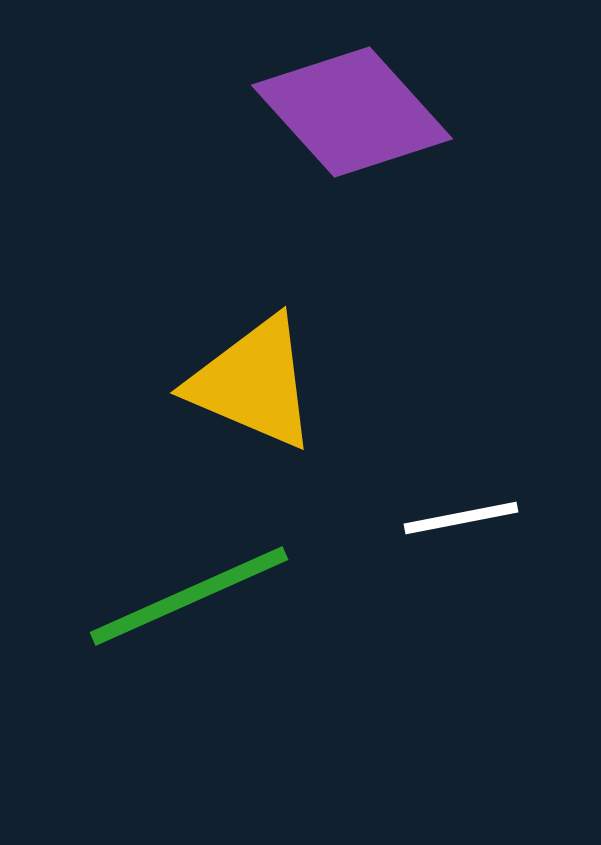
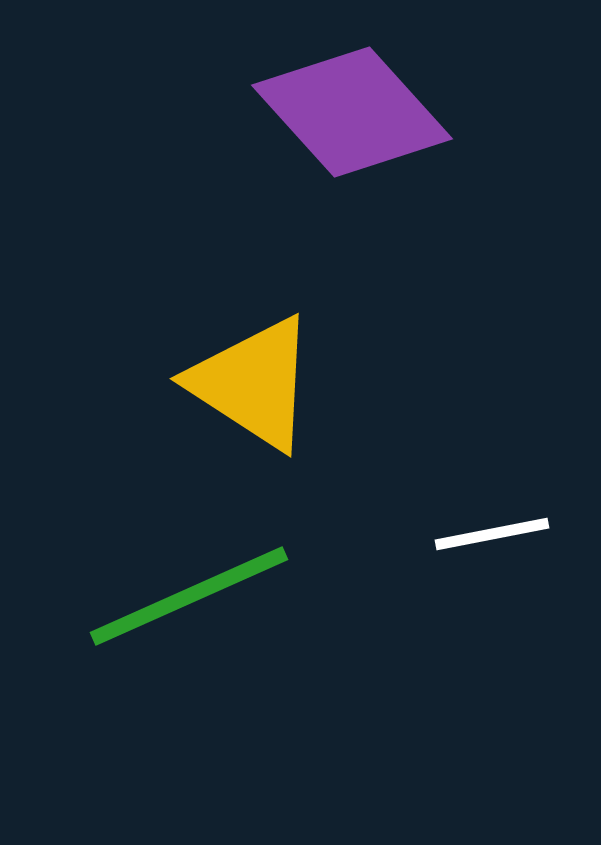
yellow triangle: rotated 10 degrees clockwise
white line: moved 31 px right, 16 px down
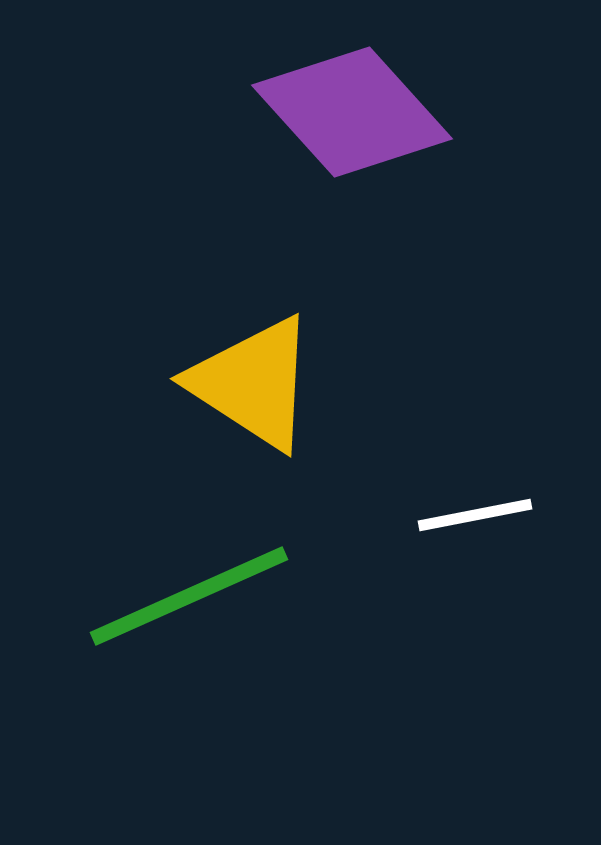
white line: moved 17 px left, 19 px up
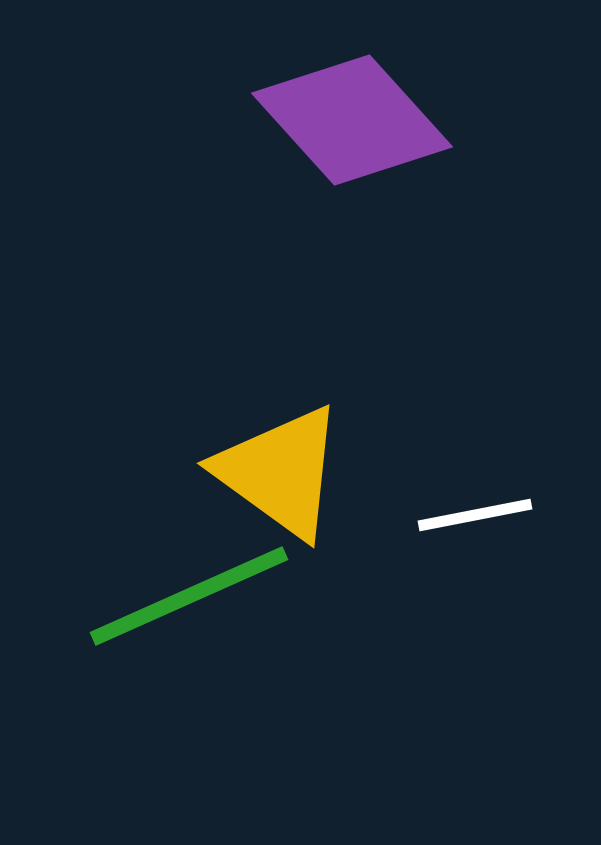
purple diamond: moved 8 px down
yellow triangle: moved 27 px right, 89 px down; rotated 3 degrees clockwise
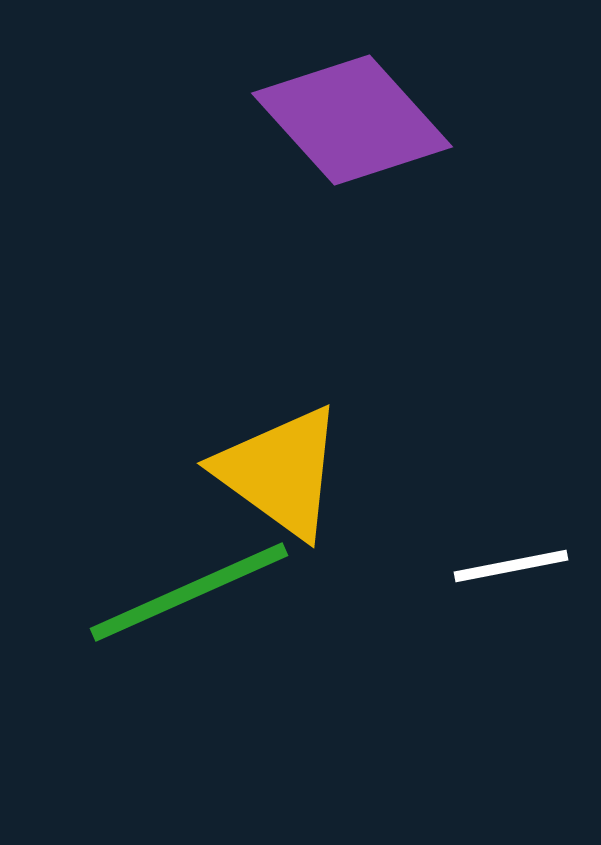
white line: moved 36 px right, 51 px down
green line: moved 4 px up
